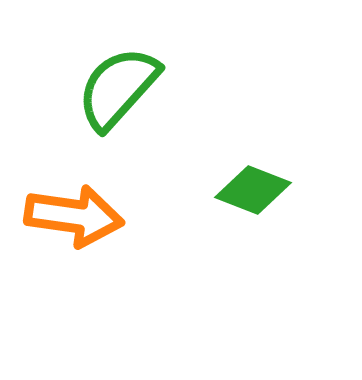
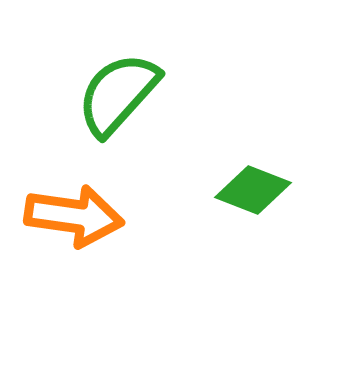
green semicircle: moved 6 px down
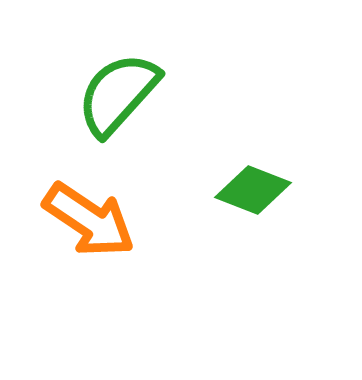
orange arrow: moved 15 px right, 4 px down; rotated 26 degrees clockwise
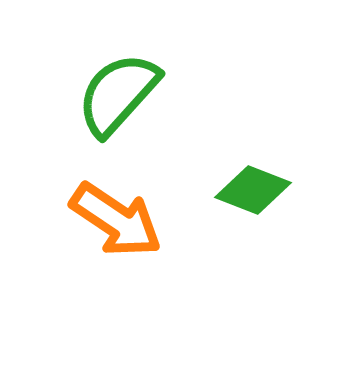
orange arrow: moved 27 px right
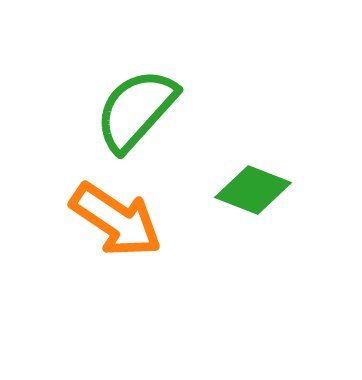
green semicircle: moved 18 px right, 16 px down
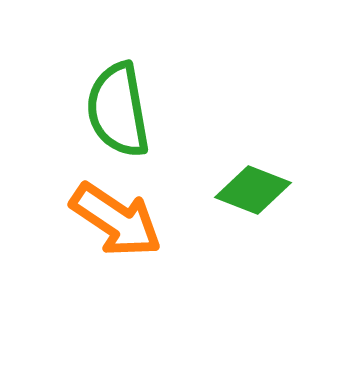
green semicircle: moved 18 px left; rotated 52 degrees counterclockwise
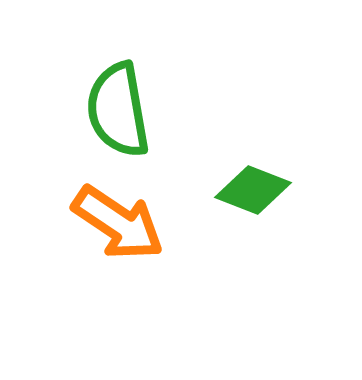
orange arrow: moved 2 px right, 3 px down
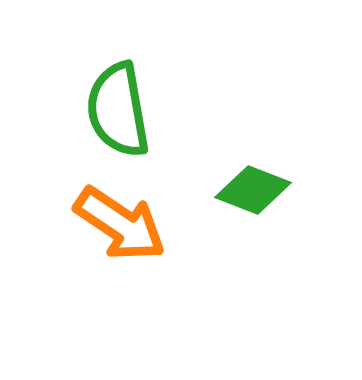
orange arrow: moved 2 px right, 1 px down
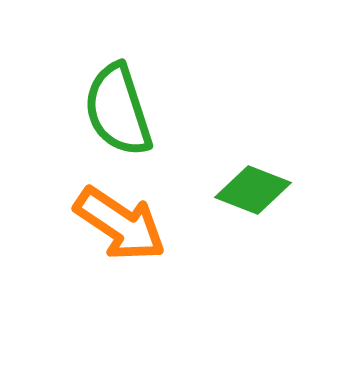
green semicircle: rotated 8 degrees counterclockwise
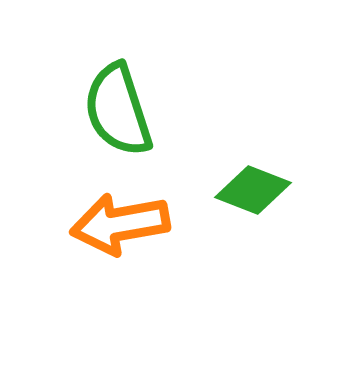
orange arrow: rotated 136 degrees clockwise
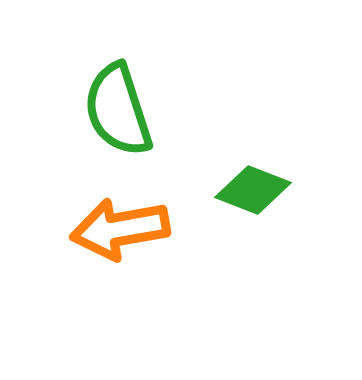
orange arrow: moved 5 px down
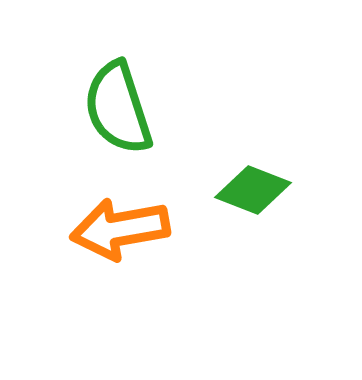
green semicircle: moved 2 px up
